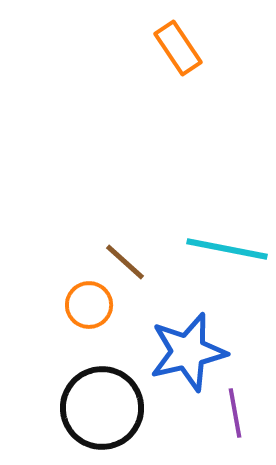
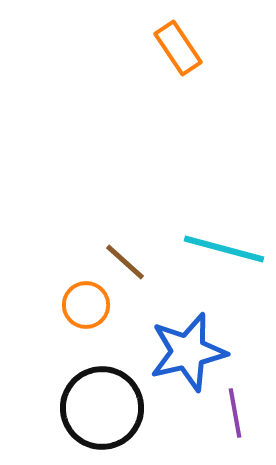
cyan line: moved 3 px left; rotated 4 degrees clockwise
orange circle: moved 3 px left
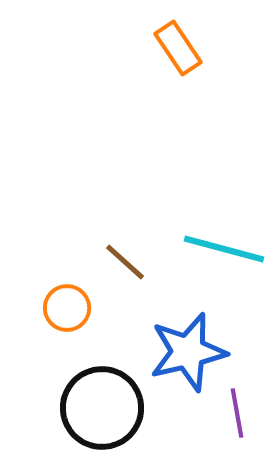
orange circle: moved 19 px left, 3 px down
purple line: moved 2 px right
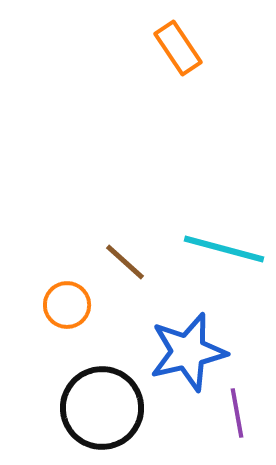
orange circle: moved 3 px up
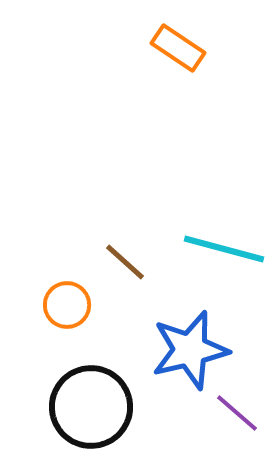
orange rectangle: rotated 22 degrees counterclockwise
blue star: moved 2 px right, 2 px up
black circle: moved 11 px left, 1 px up
purple line: rotated 39 degrees counterclockwise
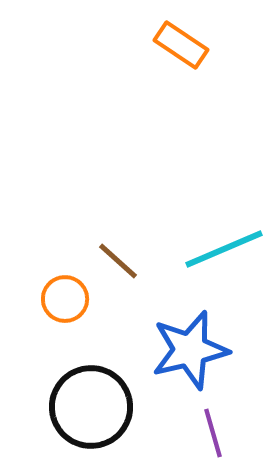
orange rectangle: moved 3 px right, 3 px up
cyan line: rotated 38 degrees counterclockwise
brown line: moved 7 px left, 1 px up
orange circle: moved 2 px left, 6 px up
purple line: moved 24 px left, 20 px down; rotated 33 degrees clockwise
